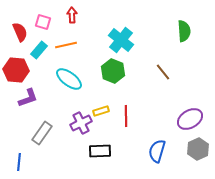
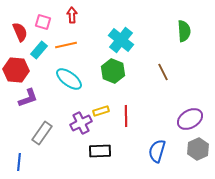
brown line: rotated 12 degrees clockwise
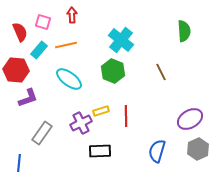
brown line: moved 2 px left
blue line: moved 1 px down
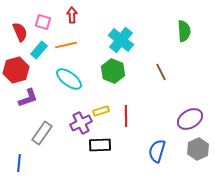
red hexagon: rotated 20 degrees counterclockwise
black rectangle: moved 6 px up
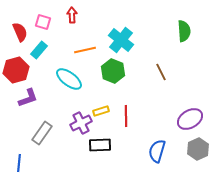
orange line: moved 19 px right, 5 px down
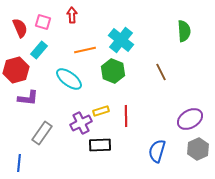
red semicircle: moved 4 px up
purple L-shape: rotated 25 degrees clockwise
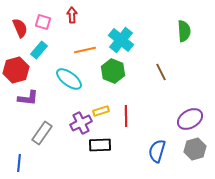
gray hexagon: moved 3 px left; rotated 10 degrees clockwise
